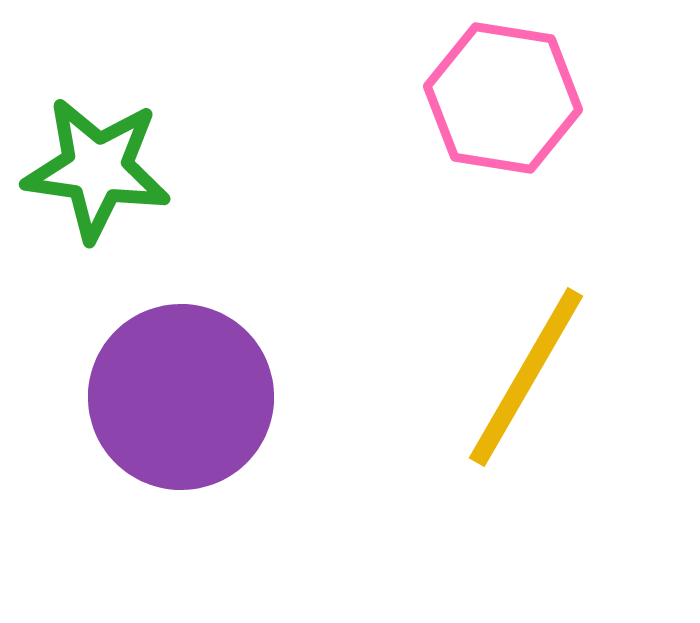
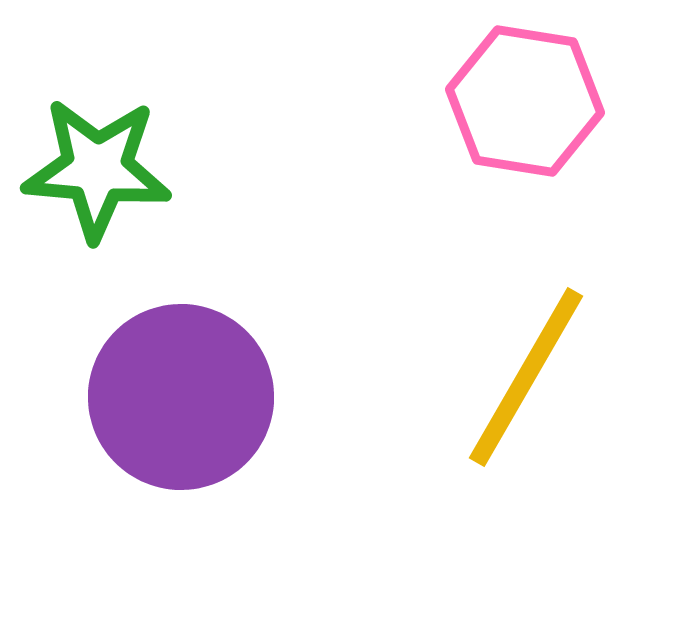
pink hexagon: moved 22 px right, 3 px down
green star: rotated 3 degrees counterclockwise
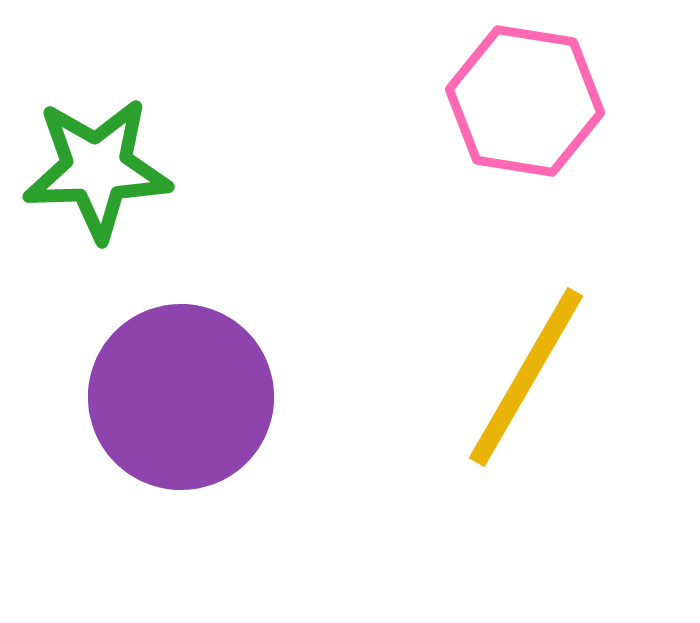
green star: rotated 7 degrees counterclockwise
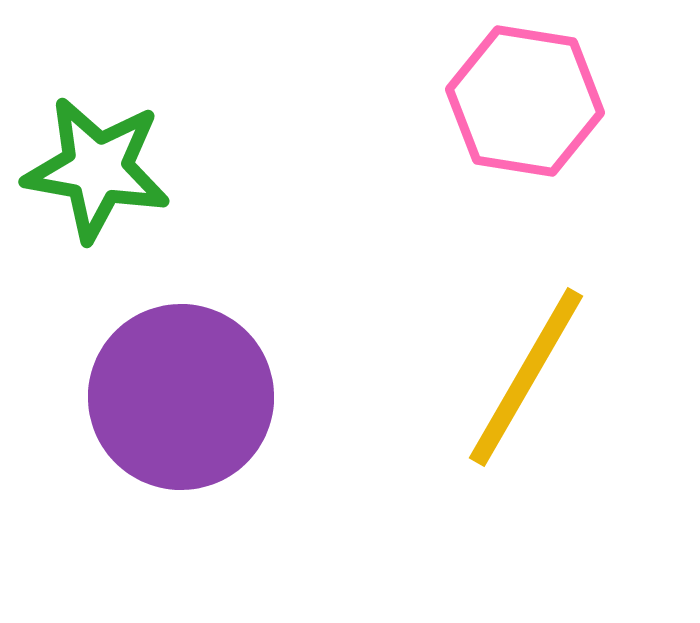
green star: rotated 12 degrees clockwise
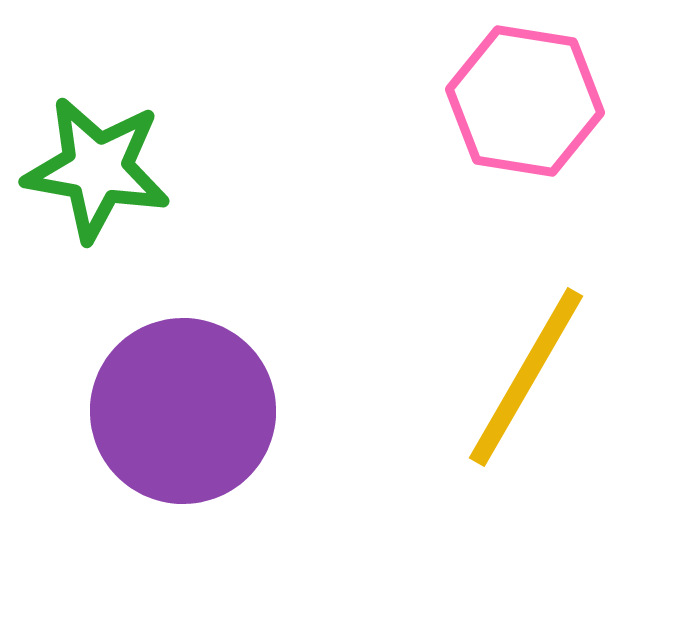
purple circle: moved 2 px right, 14 px down
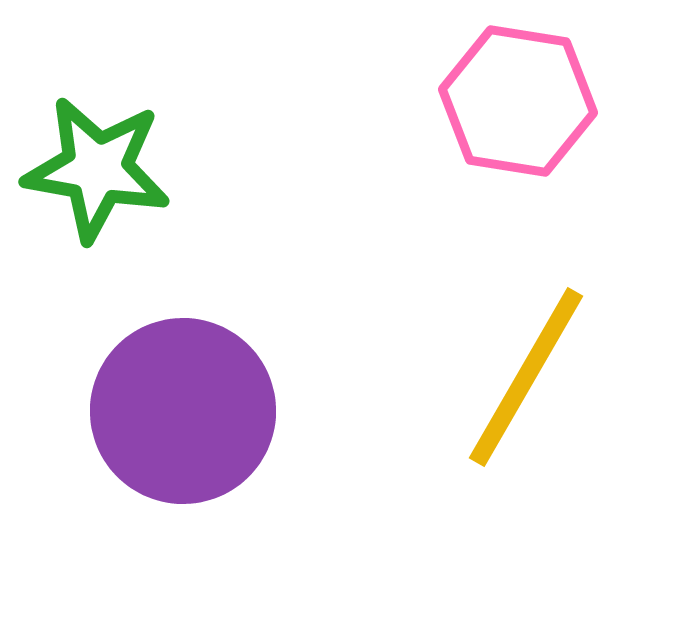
pink hexagon: moved 7 px left
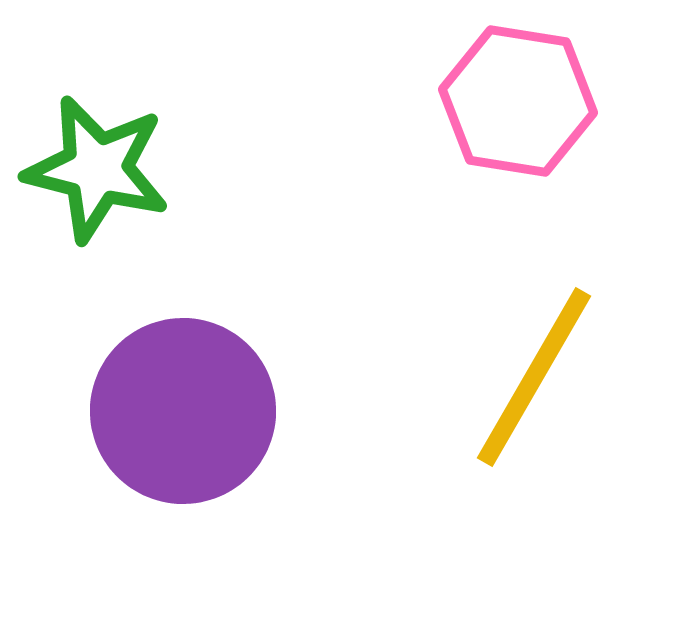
green star: rotated 4 degrees clockwise
yellow line: moved 8 px right
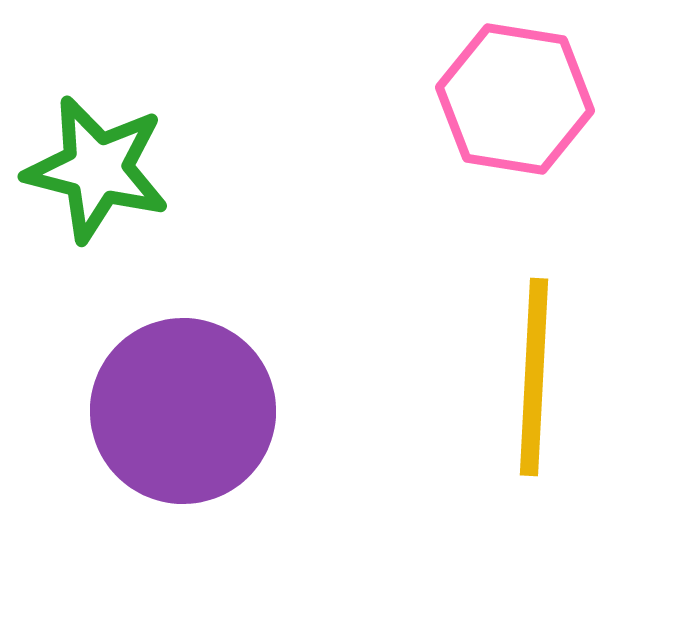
pink hexagon: moved 3 px left, 2 px up
yellow line: rotated 27 degrees counterclockwise
